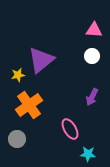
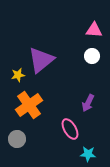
purple arrow: moved 4 px left, 6 px down
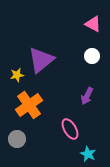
pink triangle: moved 1 px left, 6 px up; rotated 24 degrees clockwise
yellow star: moved 1 px left
purple arrow: moved 1 px left, 7 px up
cyan star: rotated 21 degrees clockwise
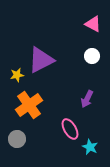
purple triangle: rotated 12 degrees clockwise
purple arrow: moved 3 px down
cyan star: moved 2 px right, 7 px up
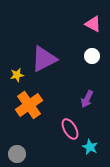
purple triangle: moved 3 px right, 1 px up
gray circle: moved 15 px down
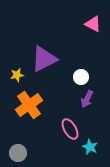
white circle: moved 11 px left, 21 px down
gray circle: moved 1 px right, 1 px up
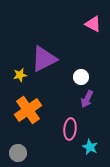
yellow star: moved 3 px right
orange cross: moved 1 px left, 5 px down
pink ellipse: rotated 35 degrees clockwise
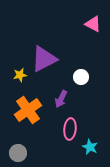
purple arrow: moved 26 px left
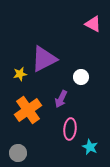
yellow star: moved 1 px up
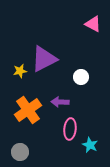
yellow star: moved 3 px up
purple arrow: moved 1 px left, 3 px down; rotated 66 degrees clockwise
cyan star: moved 2 px up
gray circle: moved 2 px right, 1 px up
